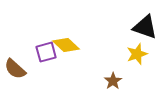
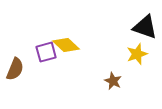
brown semicircle: rotated 110 degrees counterclockwise
brown star: rotated 12 degrees counterclockwise
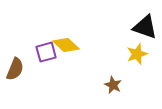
brown star: moved 4 px down
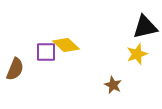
black triangle: rotated 32 degrees counterclockwise
purple square: rotated 15 degrees clockwise
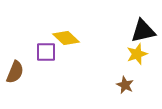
black triangle: moved 2 px left, 4 px down
yellow diamond: moved 7 px up
brown semicircle: moved 3 px down
brown star: moved 12 px right
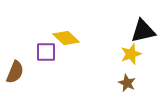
yellow star: moved 6 px left
brown star: moved 2 px right, 2 px up
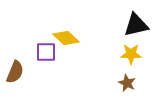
black triangle: moved 7 px left, 6 px up
yellow star: rotated 20 degrees clockwise
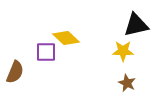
yellow star: moved 8 px left, 3 px up
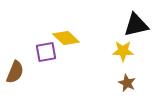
purple square: rotated 10 degrees counterclockwise
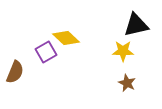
purple square: rotated 20 degrees counterclockwise
